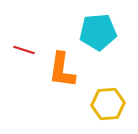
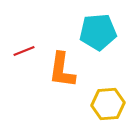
red line: moved 1 px down; rotated 40 degrees counterclockwise
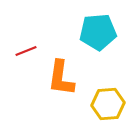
red line: moved 2 px right
orange L-shape: moved 1 px left, 8 px down
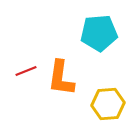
cyan pentagon: moved 1 px right, 1 px down
red line: moved 20 px down
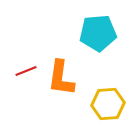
cyan pentagon: moved 1 px left
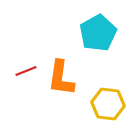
cyan pentagon: rotated 24 degrees counterclockwise
yellow hexagon: rotated 12 degrees clockwise
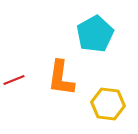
cyan pentagon: moved 3 px left, 1 px down
red line: moved 12 px left, 9 px down
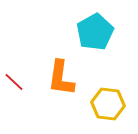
cyan pentagon: moved 2 px up
red line: moved 2 px down; rotated 65 degrees clockwise
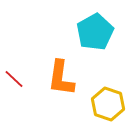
red line: moved 3 px up
yellow hexagon: rotated 12 degrees clockwise
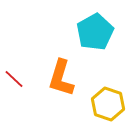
orange L-shape: rotated 9 degrees clockwise
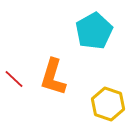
cyan pentagon: moved 1 px left, 1 px up
orange L-shape: moved 8 px left, 1 px up
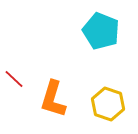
cyan pentagon: moved 7 px right; rotated 21 degrees counterclockwise
orange L-shape: moved 22 px down
